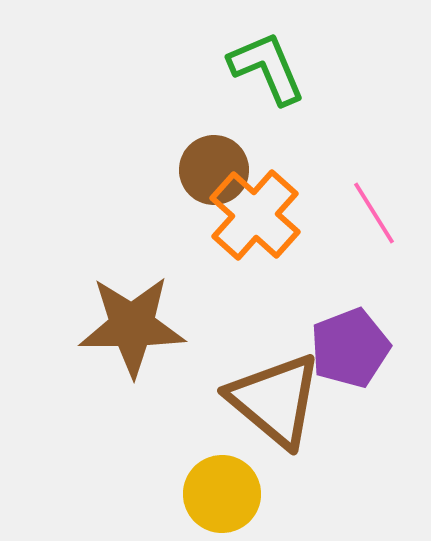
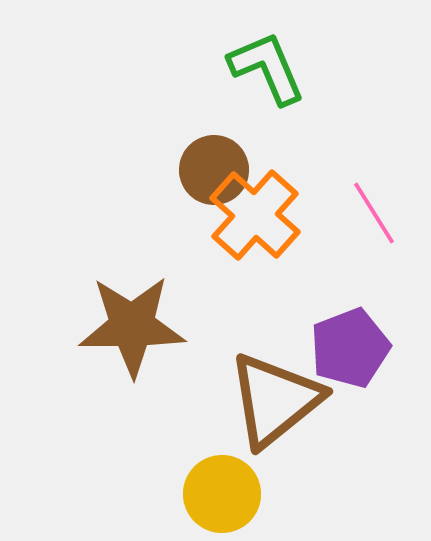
brown triangle: rotated 41 degrees clockwise
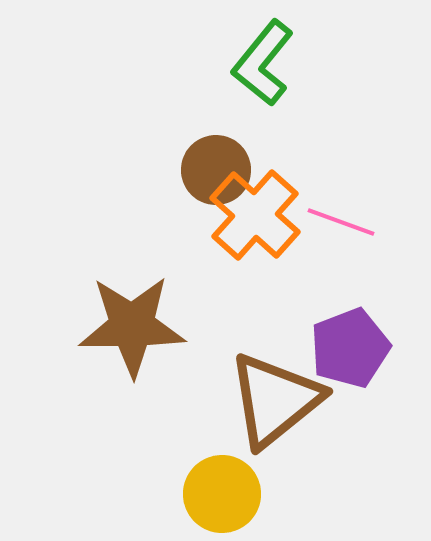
green L-shape: moved 4 px left, 5 px up; rotated 118 degrees counterclockwise
brown circle: moved 2 px right
pink line: moved 33 px left, 9 px down; rotated 38 degrees counterclockwise
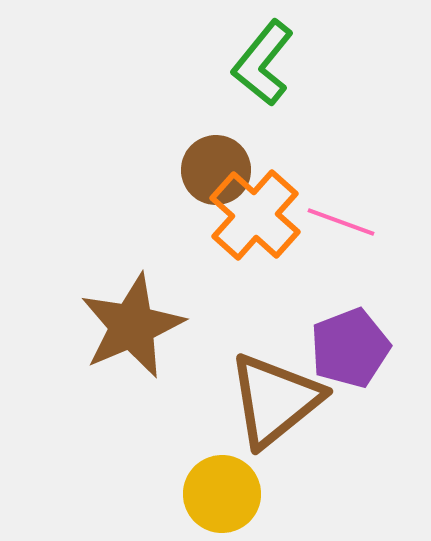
brown star: rotated 23 degrees counterclockwise
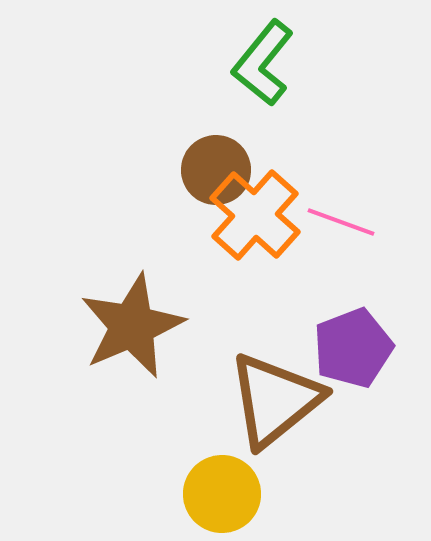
purple pentagon: moved 3 px right
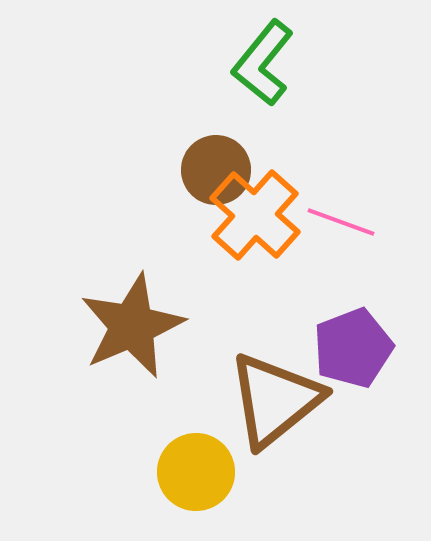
yellow circle: moved 26 px left, 22 px up
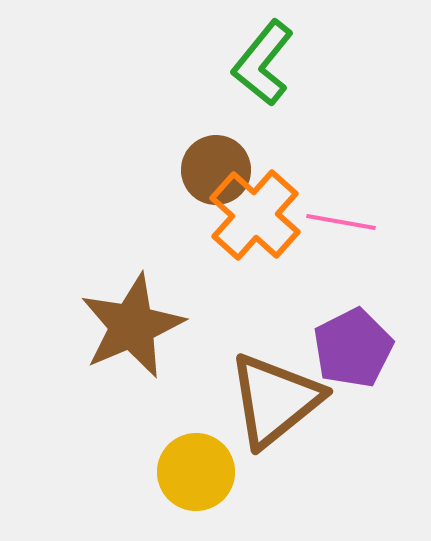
pink line: rotated 10 degrees counterclockwise
purple pentagon: rotated 6 degrees counterclockwise
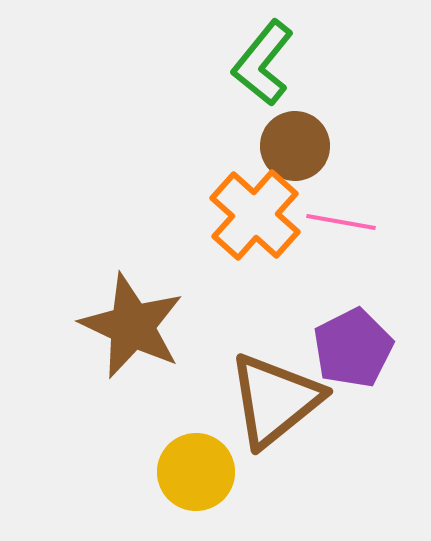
brown circle: moved 79 px right, 24 px up
brown star: rotated 24 degrees counterclockwise
